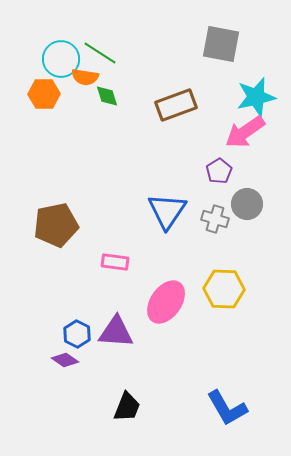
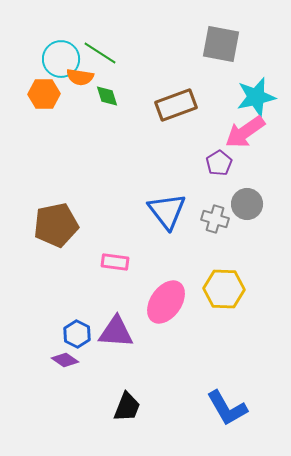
orange semicircle: moved 5 px left
purple pentagon: moved 8 px up
blue triangle: rotated 12 degrees counterclockwise
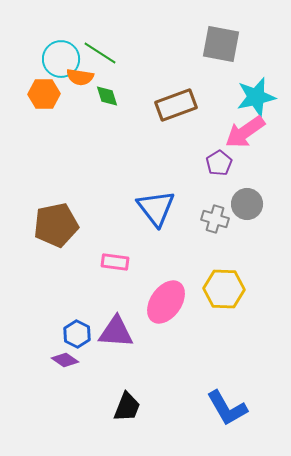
blue triangle: moved 11 px left, 3 px up
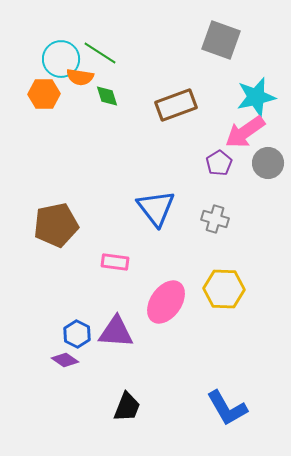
gray square: moved 4 px up; rotated 9 degrees clockwise
gray circle: moved 21 px right, 41 px up
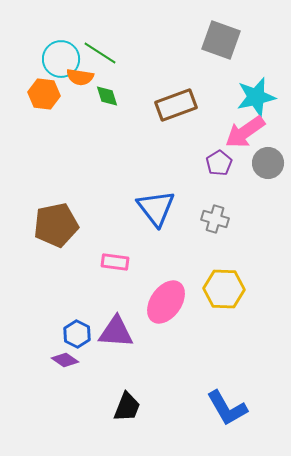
orange hexagon: rotated 8 degrees clockwise
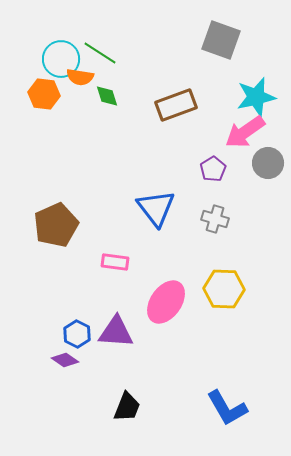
purple pentagon: moved 6 px left, 6 px down
brown pentagon: rotated 12 degrees counterclockwise
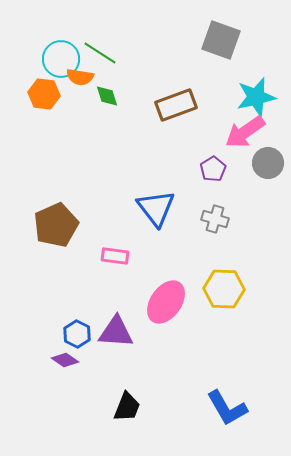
pink rectangle: moved 6 px up
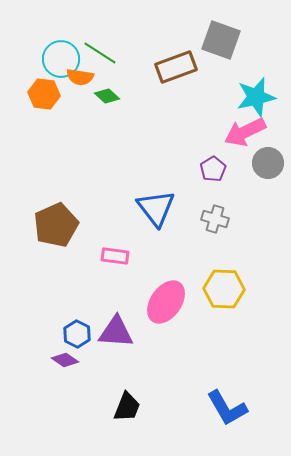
green diamond: rotated 30 degrees counterclockwise
brown rectangle: moved 38 px up
pink arrow: rotated 9 degrees clockwise
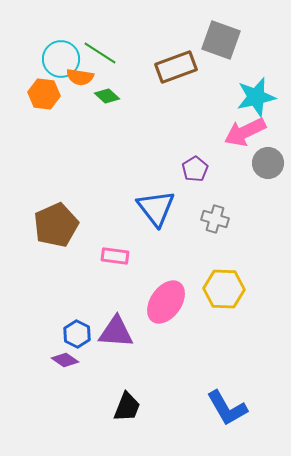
purple pentagon: moved 18 px left
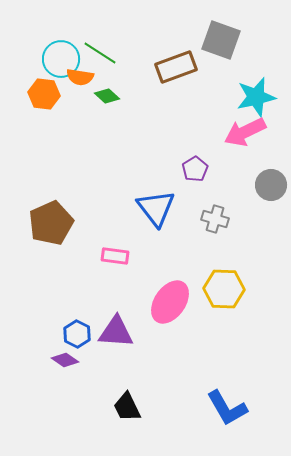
gray circle: moved 3 px right, 22 px down
brown pentagon: moved 5 px left, 2 px up
pink ellipse: moved 4 px right
black trapezoid: rotated 132 degrees clockwise
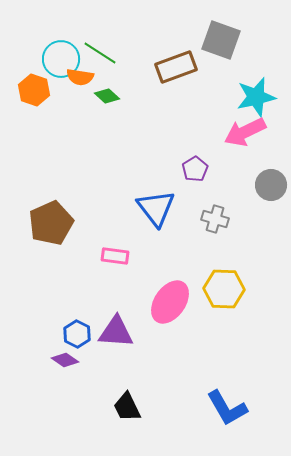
orange hexagon: moved 10 px left, 4 px up; rotated 12 degrees clockwise
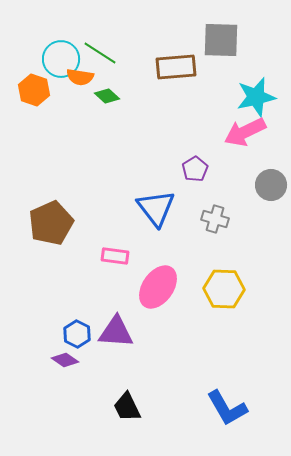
gray square: rotated 18 degrees counterclockwise
brown rectangle: rotated 15 degrees clockwise
pink ellipse: moved 12 px left, 15 px up
